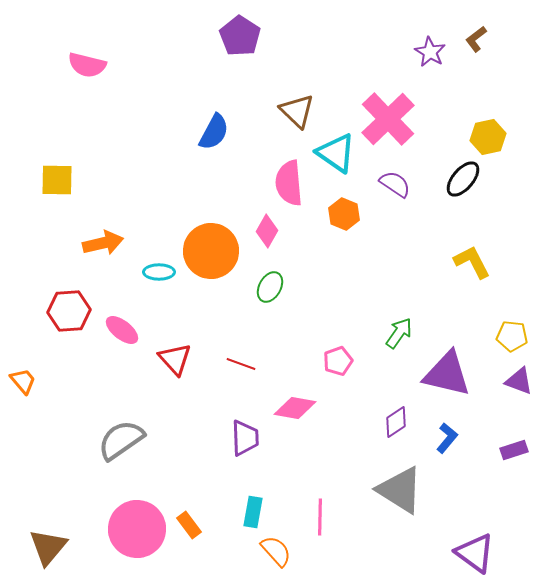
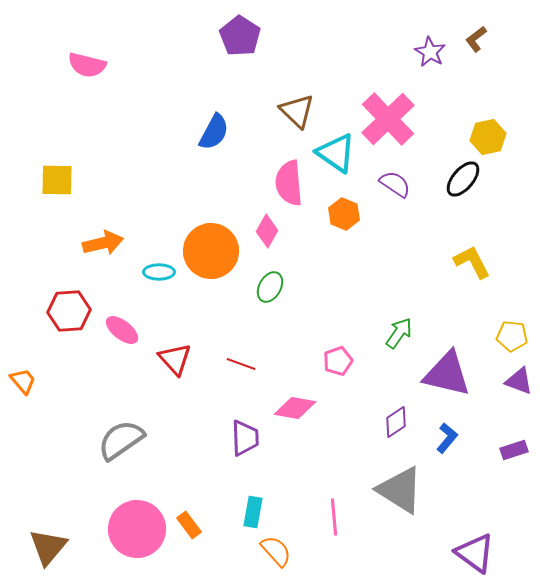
pink line at (320, 517): moved 14 px right; rotated 6 degrees counterclockwise
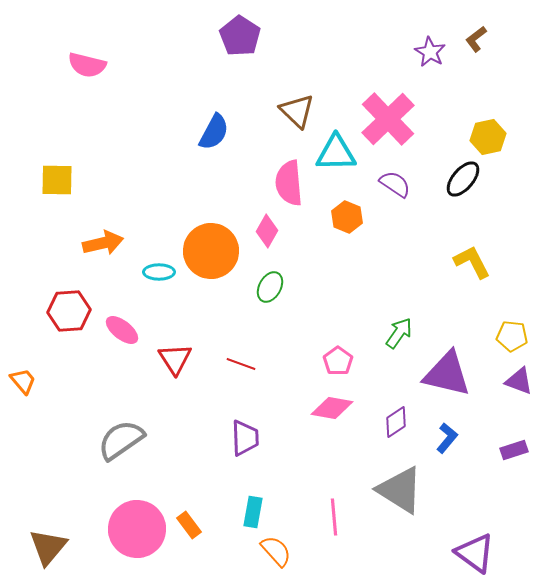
cyan triangle at (336, 153): rotated 36 degrees counterclockwise
orange hexagon at (344, 214): moved 3 px right, 3 px down
red triangle at (175, 359): rotated 9 degrees clockwise
pink pentagon at (338, 361): rotated 16 degrees counterclockwise
pink diamond at (295, 408): moved 37 px right
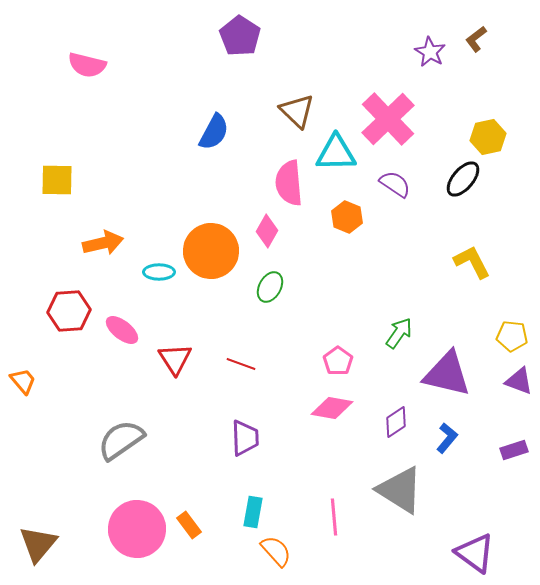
brown triangle at (48, 547): moved 10 px left, 3 px up
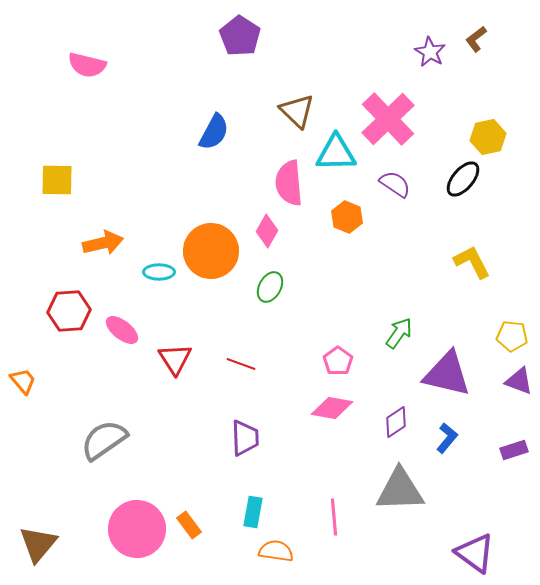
gray semicircle at (121, 440): moved 17 px left
gray triangle at (400, 490): rotated 34 degrees counterclockwise
orange semicircle at (276, 551): rotated 40 degrees counterclockwise
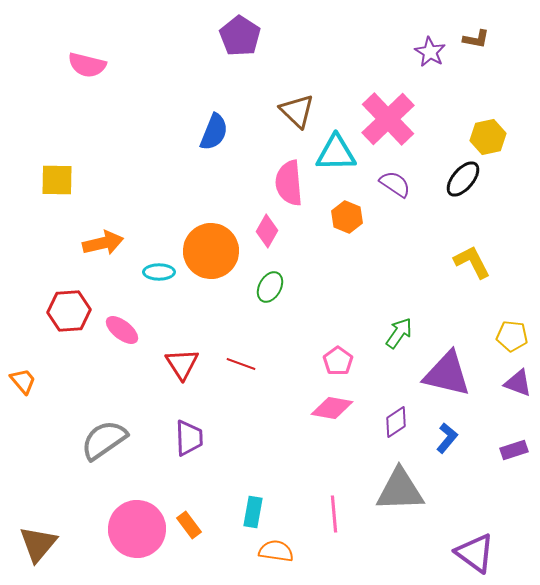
brown L-shape at (476, 39): rotated 132 degrees counterclockwise
blue semicircle at (214, 132): rotated 6 degrees counterclockwise
red triangle at (175, 359): moved 7 px right, 5 px down
purple triangle at (519, 381): moved 1 px left, 2 px down
purple trapezoid at (245, 438): moved 56 px left
pink line at (334, 517): moved 3 px up
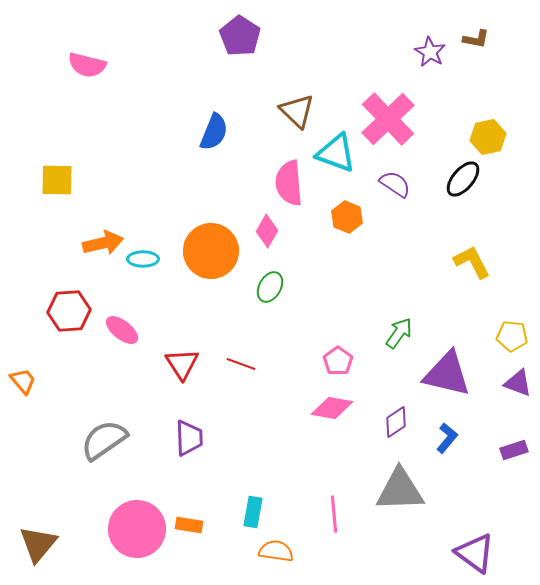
cyan triangle at (336, 153): rotated 21 degrees clockwise
cyan ellipse at (159, 272): moved 16 px left, 13 px up
orange rectangle at (189, 525): rotated 44 degrees counterclockwise
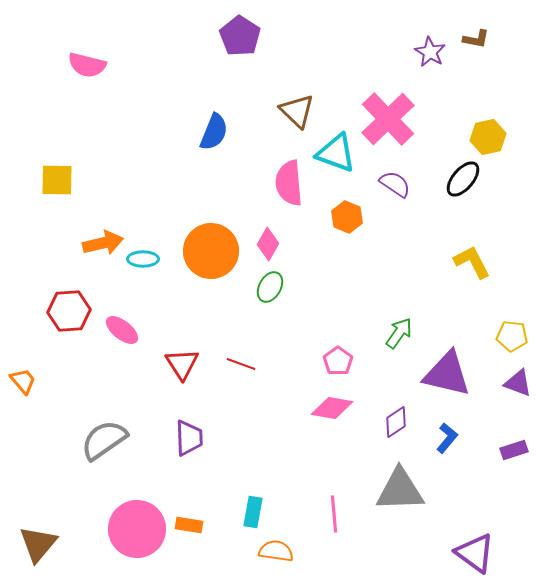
pink diamond at (267, 231): moved 1 px right, 13 px down
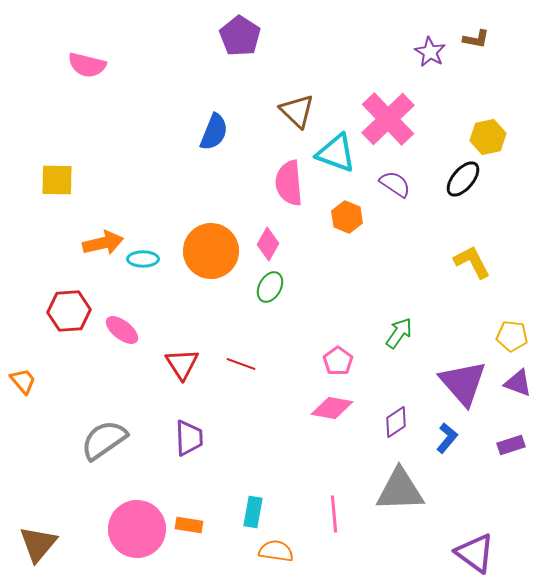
purple triangle at (447, 374): moved 16 px right, 9 px down; rotated 36 degrees clockwise
purple rectangle at (514, 450): moved 3 px left, 5 px up
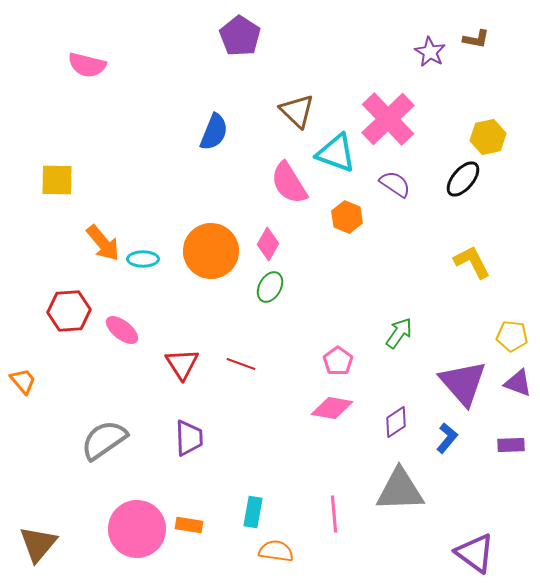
pink semicircle at (289, 183): rotated 27 degrees counterclockwise
orange arrow at (103, 243): rotated 63 degrees clockwise
purple rectangle at (511, 445): rotated 16 degrees clockwise
